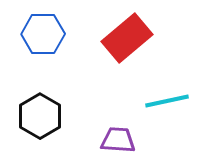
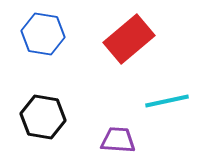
blue hexagon: rotated 9 degrees clockwise
red rectangle: moved 2 px right, 1 px down
black hexagon: moved 3 px right, 1 px down; rotated 21 degrees counterclockwise
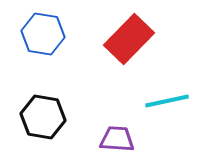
red rectangle: rotated 6 degrees counterclockwise
purple trapezoid: moved 1 px left, 1 px up
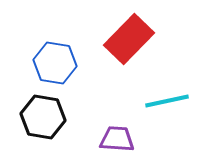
blue hexagon: moved 12 px right, 29 px down
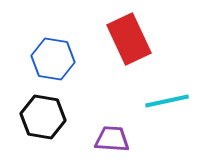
red rectangle: rotated 69 degrees counterclockwise
blue hexagon: moved 2 px left, 4 px up
purple trapezoid: moved 5 px left
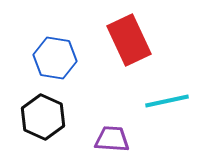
red rectangle: moved 1 px down
blue hexagon: moved 2 px right, 1 px up
black hexagon: rotated 15 degrees clockwise
